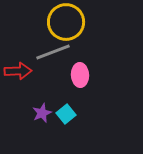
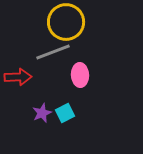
red arrow: moved 6 px down
cyan square: moved 1 px left, 1 px up; rotated 12 degrees clockwise
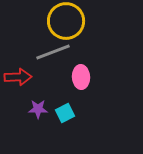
yellow circle: moved 1 px up
pink ellipse: moved 1 px right, 2 px down
purple star: moved 4 px left, 4 px up; rotated 24 degrees clockwise
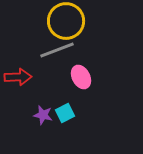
gray line: moved 4 px right, 2 px up
pink ellipse: rotated 25 degrees counterclockwise
purple star: moved 5 px right, 6 px down; rotated 12 degrees clockwise
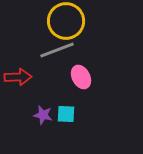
cyan square: moved 1 px right, 1 px down; rotated 30 degrees clockwise
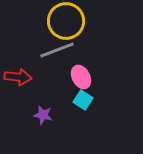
red arrow: rotated 8 degrees clockwise
cyan square: moved 17 px right, 14 px up; rotated 30 degrees clockwise
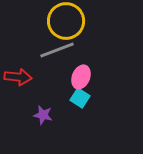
pink ellipse: rotated 50 degrees clockwise
cyan square: moved 3 px left, 2 px up
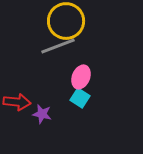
gray line: moved 1 px right, 4 px up
red arrow: moved 1 px left, 25 px down
purple star: moved 1 px left, 1 px up
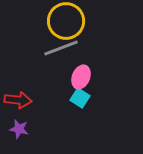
gray line: moved 3 px right, 2 px down
red arrow: moved 1 px right, 2 px up
purple star: moved 23 px left, 15 px down
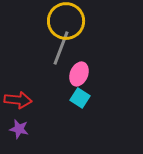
gray line: rotated 48 degrees counterclockwise
pink ellipse: moved 2 px left, 3 px up
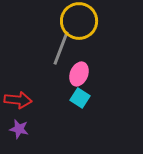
yellow circle: moved 13 px right
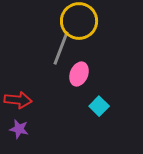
cyan square: moved 19 px right, 8 px down; rotated 12 degrees clockwise
